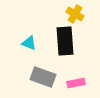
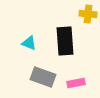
yellow cross: moved 13 px right; rotated 24 degrees counterclockwise
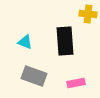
cyan triangle: moved 4 px left, 1 px up
gray rectangle: moved 9 px left, 1 px up
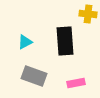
cyan triangle: rotated 49 degrees counterclockwise
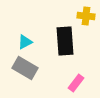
yellow cross: moved 2 px left, 2 px down
gray rectangle: moved 9 px left, 8 px up; rotated 10 degrees clockwise
pink rectangle: rotated 42 degrees counterclockwise
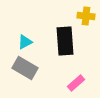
pink rectangle: rotated 12 degrees clockwise
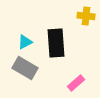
black rectangle: moved 9 px left, 2 px down
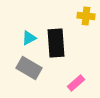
cyan triangle: moved 4 px right, 4 px up
gray rectangle: moved 4 px right
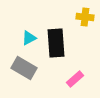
yellow cross: moved 1 px left, 1 px down
gray rectangle: moved 5 px left
pink rectangle: moved 1 px left, 4 px up
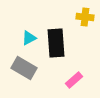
pink rectangle: moved 1 px left, 1 px down
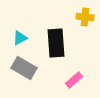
cyan triangle: moved 9 px left
